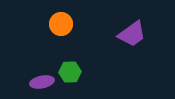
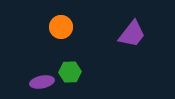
orange circle: moved 3 px down
purple trapezoid: rotated 16 degrees counterclockwise
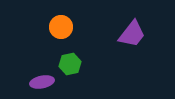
green hexagon: moved 8 px up; rotated 10 degrees counterclockwise
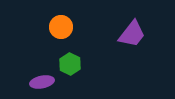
green hexagon: rotated 20 degrees counterclockwise
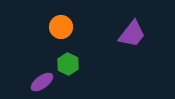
green hexagon: moved 2 px left
purple ellipse: rotated 25 degrees counterclockwise
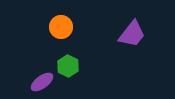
green hexagon: moved 2 px down
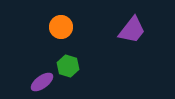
purple trapezoid: moved 4 px up
green hexagon: rotated 10 degrees counterclockwise
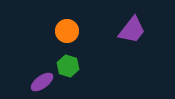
orange circle: moved 6 px right, 4 px down
